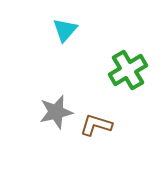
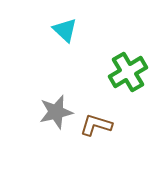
cyan triangle: rotated 28 degrees counterclockwise
green cross: moved 2 px down
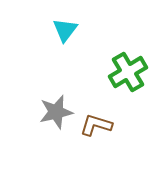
cyan triangle: rotated 24 degrees clockwise
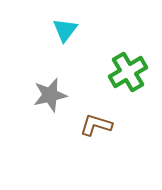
gray star: moved 6 px left, 17 px up
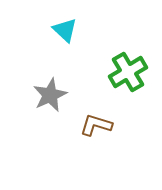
cyan triangle: rotated 24 degrees counterclockwise
gray star: rotated 12 degrees counterclockwise
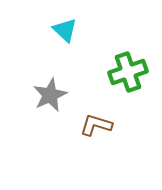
green cross: rotated 12 degrees clockwise
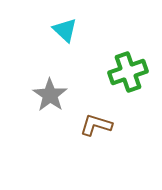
gray star: rotated 12 degrees counterclockwise
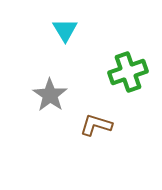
cyan triangle: rotated 16 degrees clockwise
